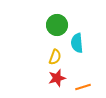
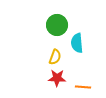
red star: rotated 18 degrees clockwise
orange line: rotated 21 degrees clockwise
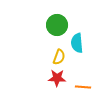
yellow semicircle: moved 4 px right
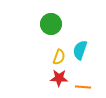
green circle: moved 6 px left, 1 px up
cyan semicircle: moved 3 px right, 7 px down; rotated 24 degrees clockwise
red star: moved 2 px right
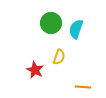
green circle: moved 1 px up
cyan semicircle: moved 4 px left, 21 px up
red star: moved 24 px left, 8 px up; rotated 24 degrees clockwise
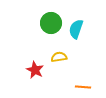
yellow semicircle: rotated 119 degrees counterclockwise
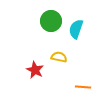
green circle: moved 2 px up
yellow semicircle: rotated 21 degrees clockwise
